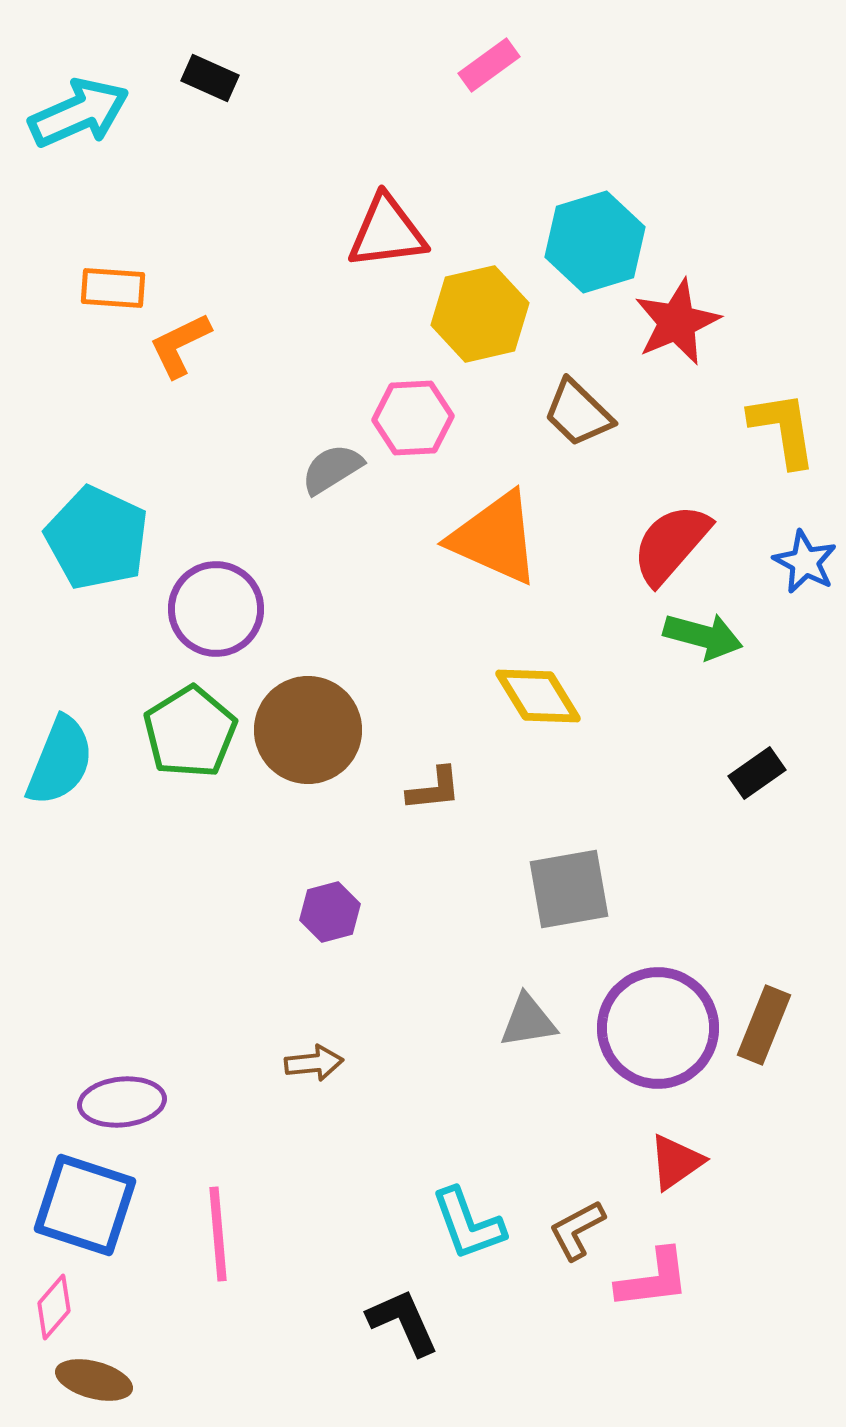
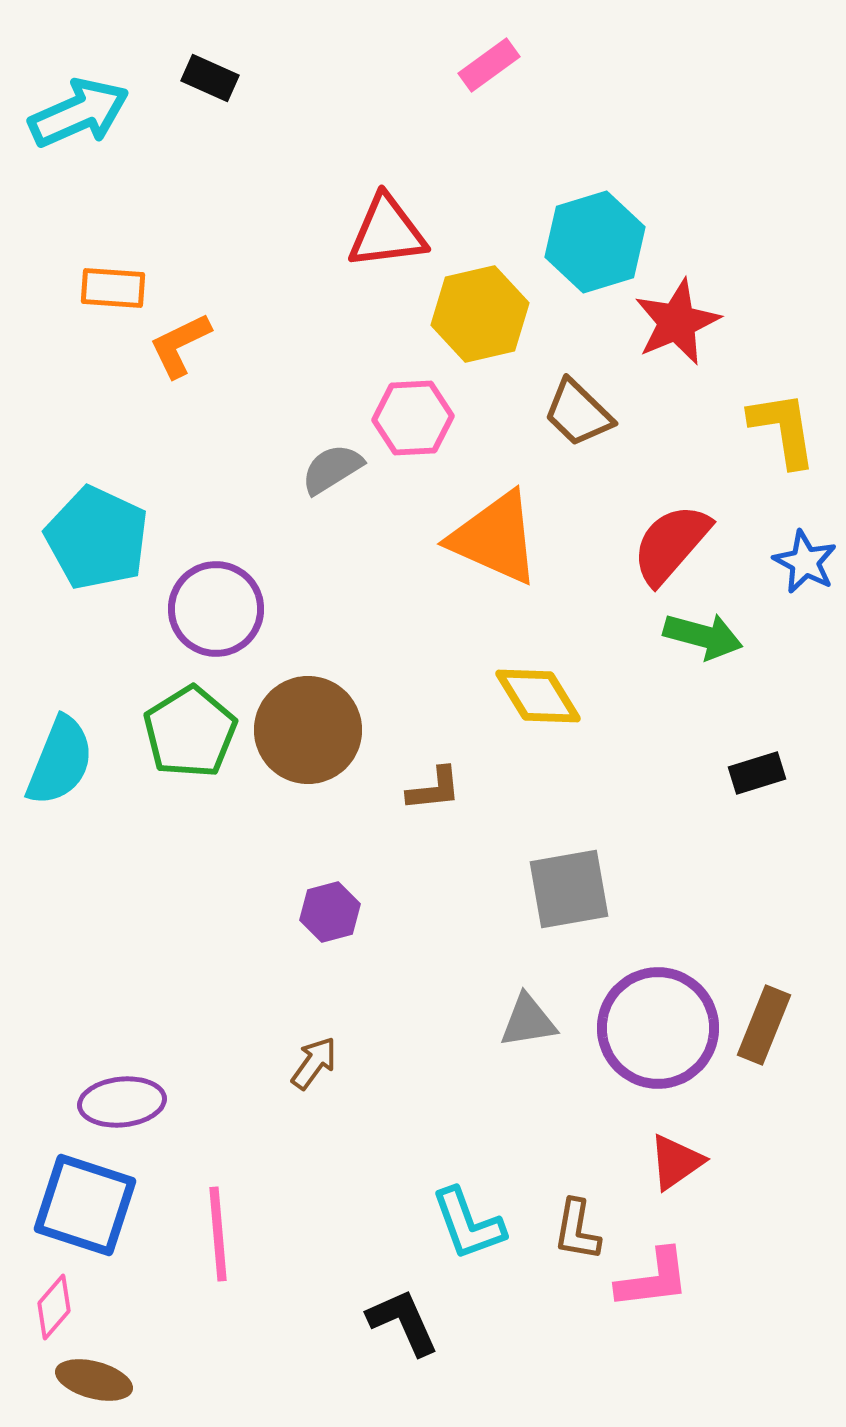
black rectangle at (757, 773): rotated 18 degrees clockwise
brown arrow at (314, 1063): rotated 48 degrees counterclockwise
brown L-shape at (577, 1230): rotated 52 degrees counterclockwise
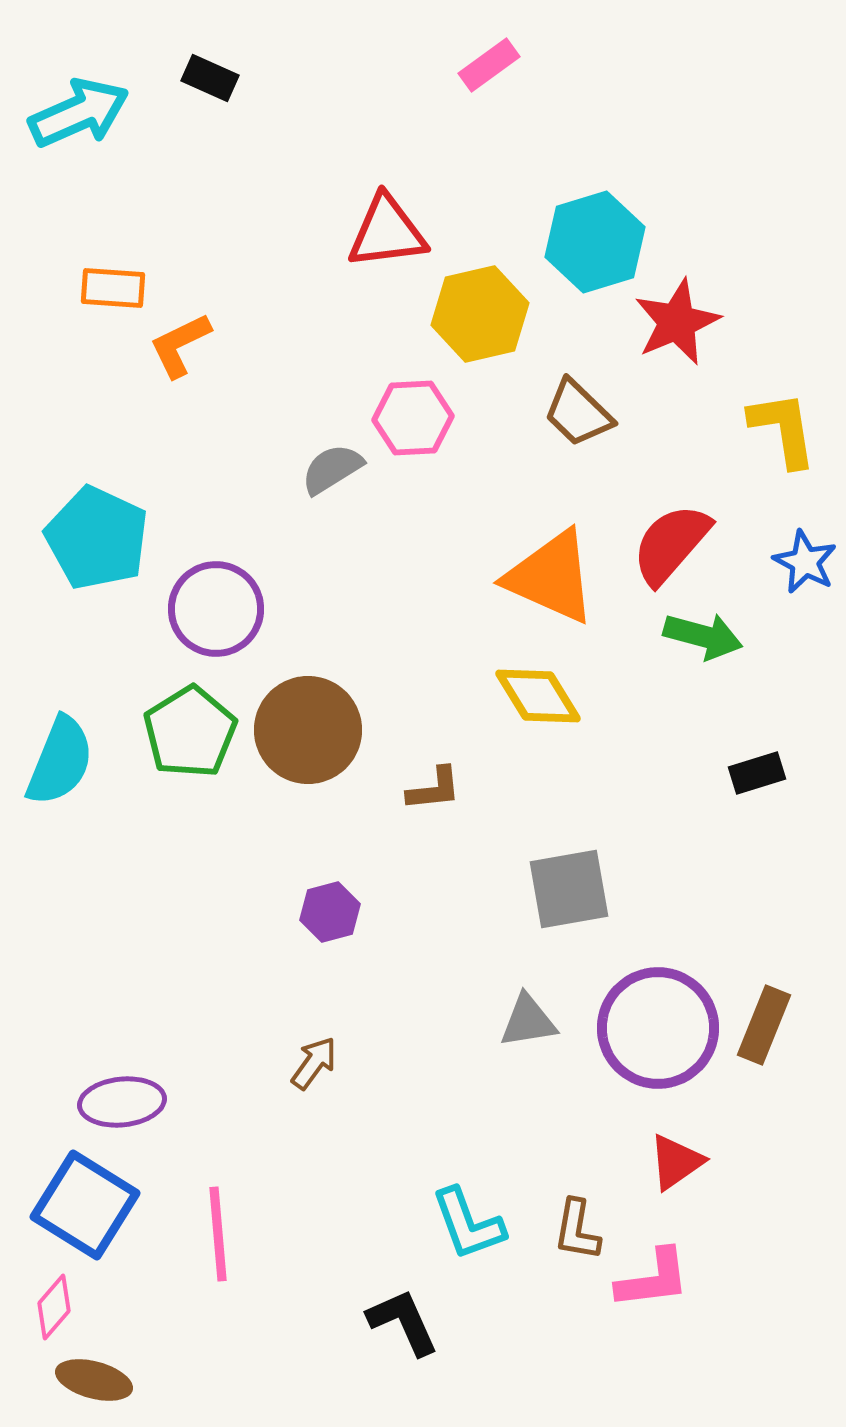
orange triangle at (495, 538): moved 56 px right, 39 px down
blue square at (85, 1205): rotated 14 degrees clockwise
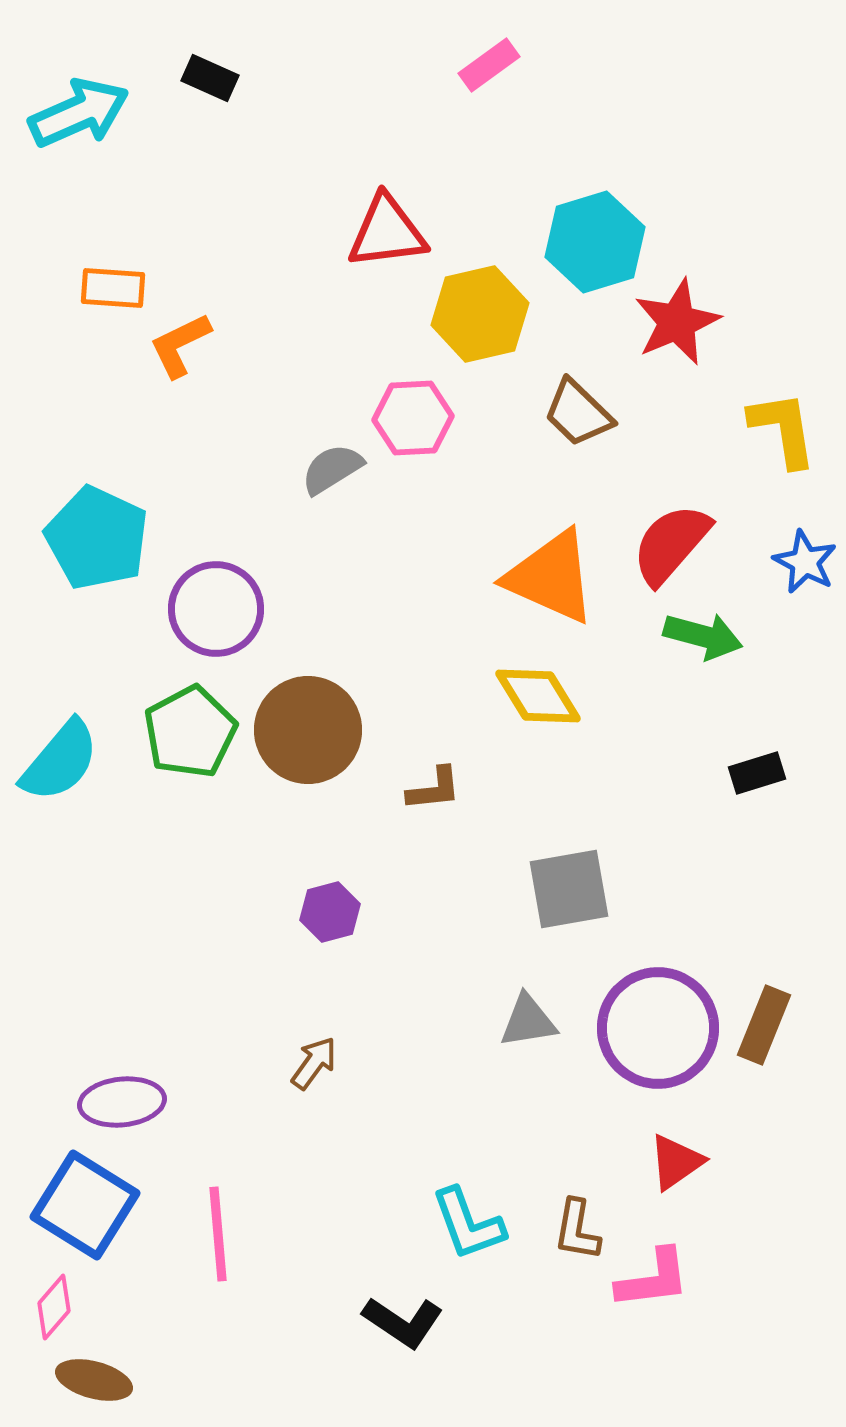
green pentagon at (190, 732): rotated 4 degrees clockwise
cyan semicircle at (60, 761): rotated 18 degrees clockwise
black L-shape at (403, 1322): rotated 148 degrees clockwise
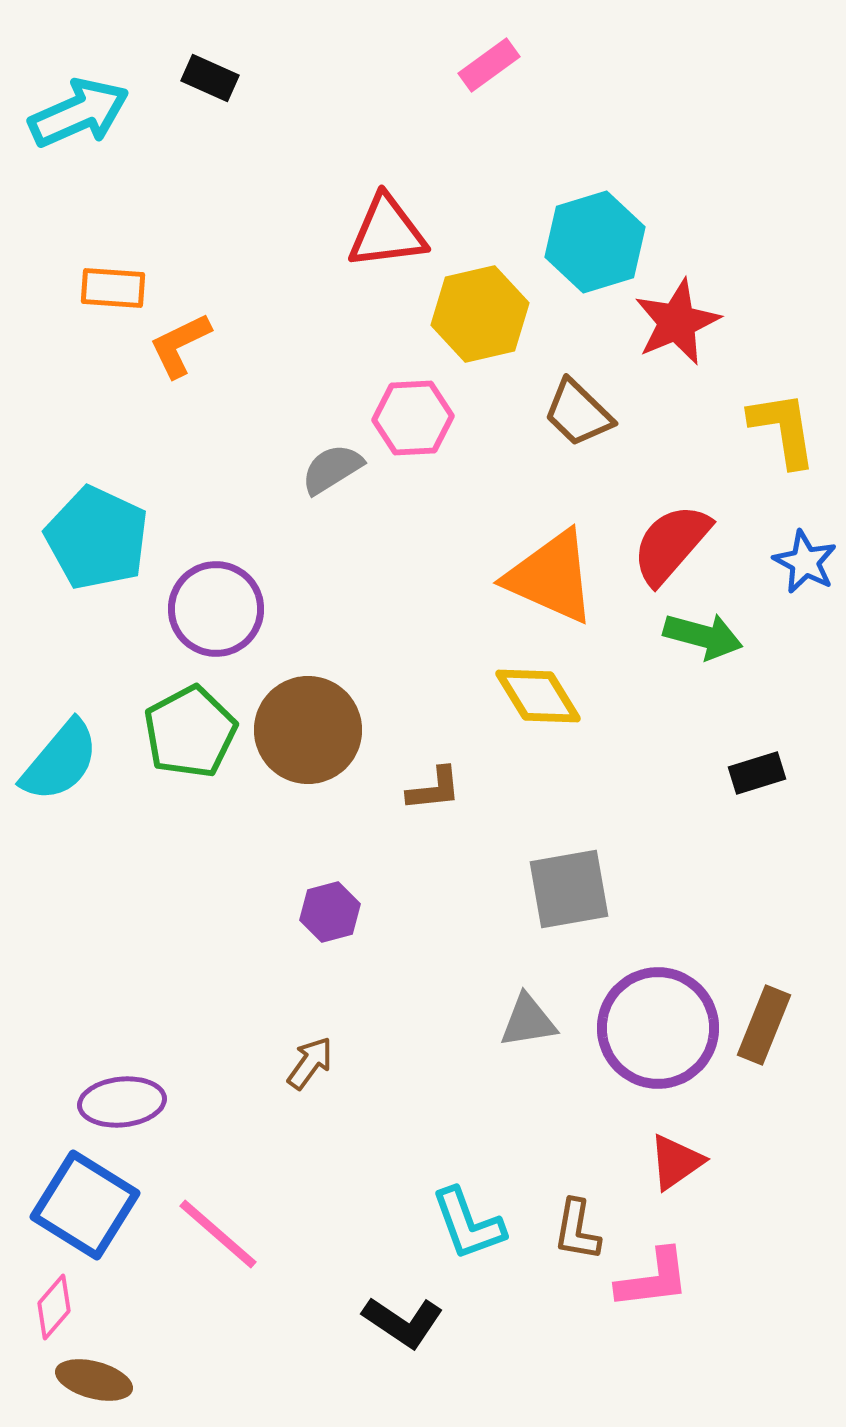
brown arrow at (314, 1063): moved 4 px left
pink line at (218, 1234): rotated 44 degrees counterclockwise
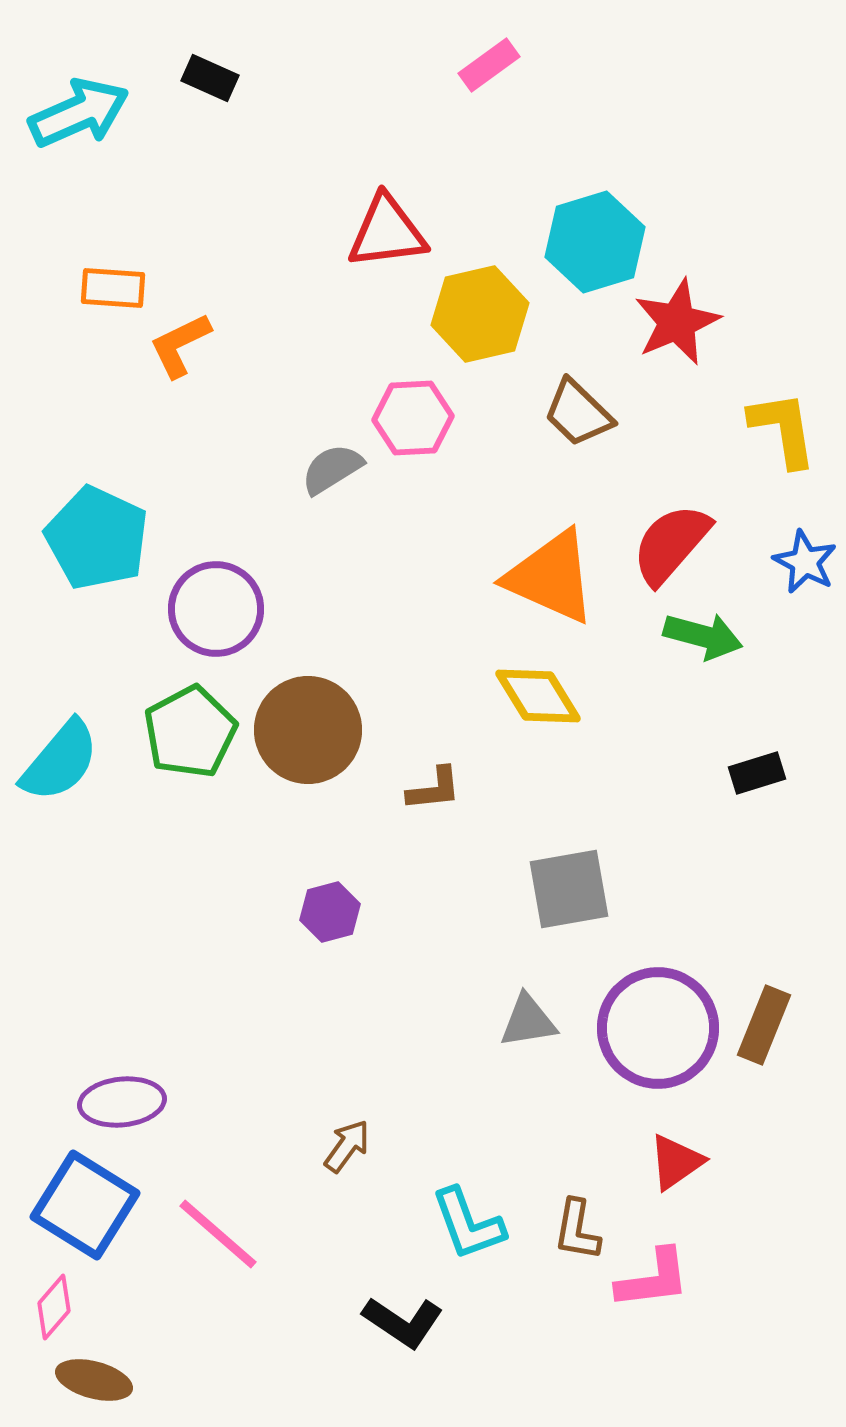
brown arrow at (310, 1063): moved 37 px right, 83 px down
